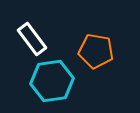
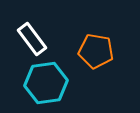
cyan hexagon: moved 6 px left, 2 px down
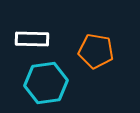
white rectangle: rotated 52 degrees counterclockwise
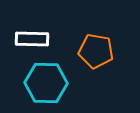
cyan hexagon: rotated 9 degrees clockwise
